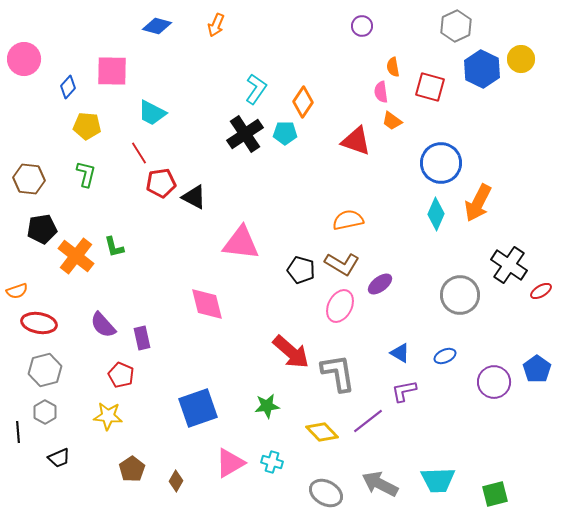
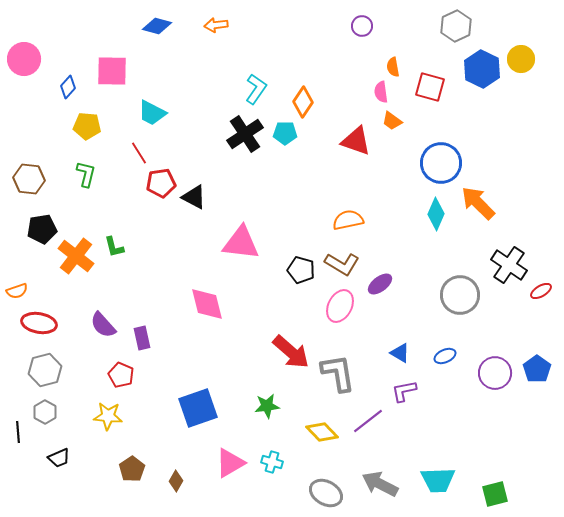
orange arrow at (216, 25): rotated 60 degrees clockwise
orange arrow at (478, 203): rotated 108 degrees clockwise
purple circle at (494, 382): moved 1 px right, 9 px up
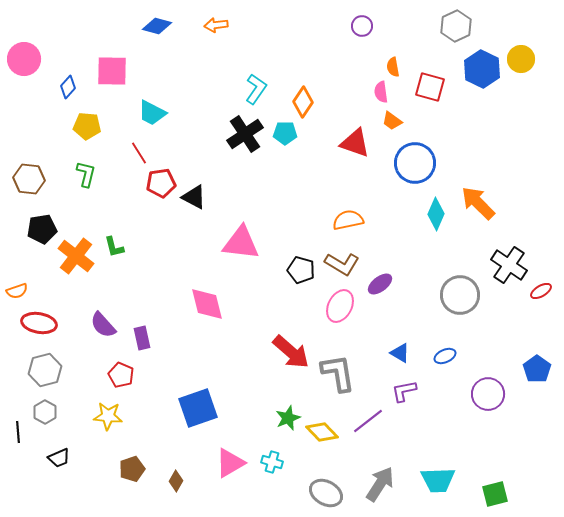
red triangle at (356, 141): moved 1 px left, 2 px down
blue circle at (441, 163): moved 26 px left
purple circle at (495, 373): moved 7 px left, 21 px down
green star at (267, 406): moved 21 px right, 12 px down; rotated 15 degrees counterclockwise
brown pentagon at (132, 469): rotated 15 degrees clockwise
gray arrow at (380, 484): rotated 96 degrees clockwise
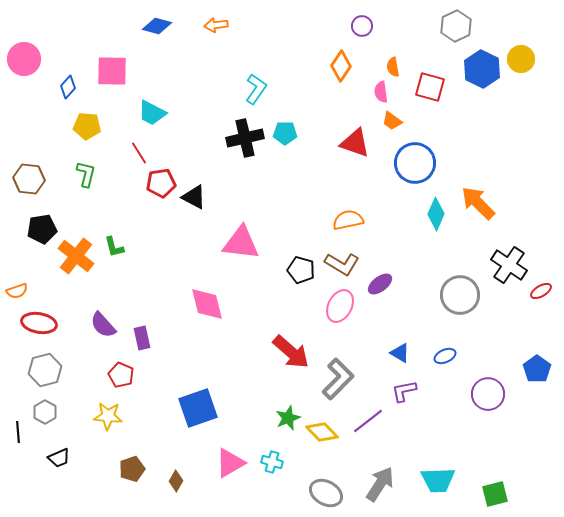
orange diamond at (303, 102): moved 38 px right, 36 px up
black cross at (245, 134): moved 4 px down; rotated 21 degrees clockwise
gray L-shape at (338, 373): moved 6 px down; rotated 54 degrees clockwise
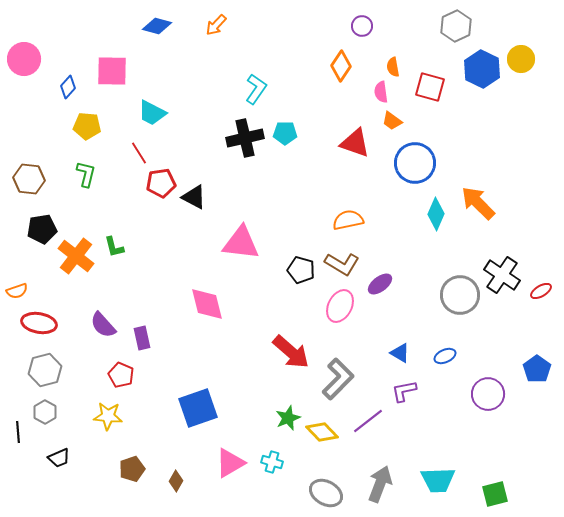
orange arrow at (216, 25): rotated 40 degrees counterclockwise
black cross at (509, 265): moved 7 px left, 10 px down
gray arrow at (380, 484): rotated 12 degrees counterclockwise
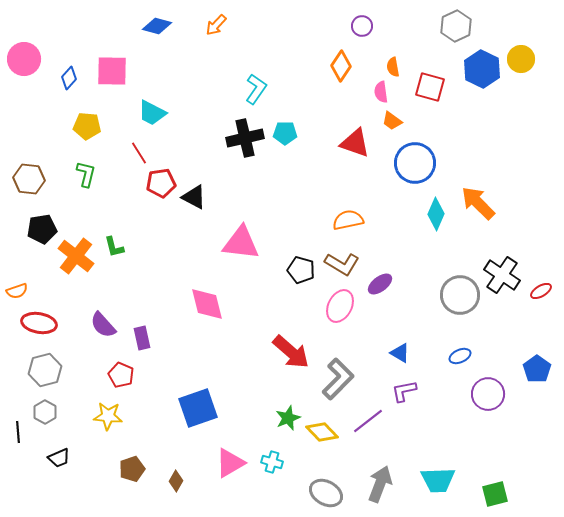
blue diamond at (68, 87): moved 1 px right, 9 px up
blue ellipse at (445, 356): moved 15 px right
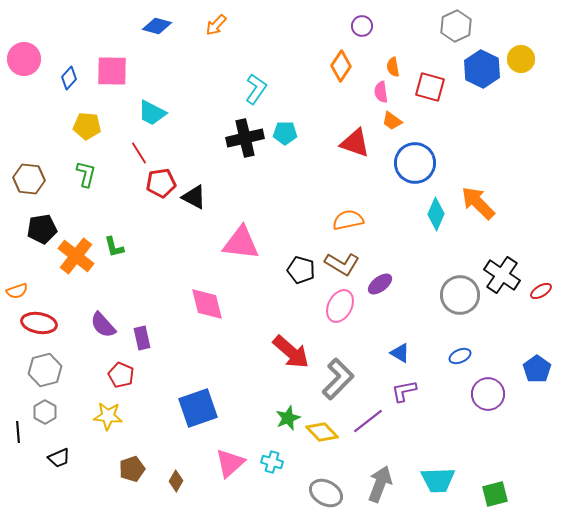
pink triangle at (230, 463): rotated 12 degrees counterclockwise
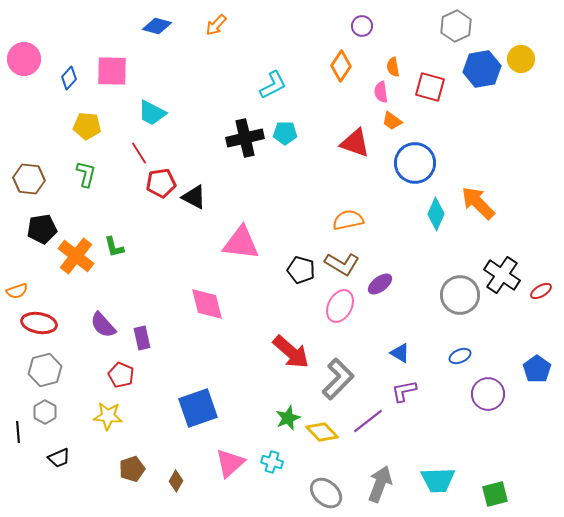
blue hexagon at (482, 69): rotated 24 degrees clockwise
cyan L-shape at (256, 89): moved 17 px right, 4 px up; rotated 28 degrees clockwise
gray ellipse at (326, 493): rotated 12 degrees clockwise
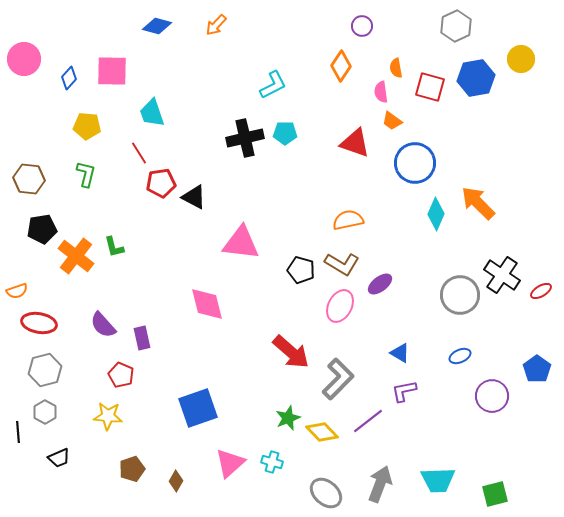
orange semicircle at (393, 67): moved 3 px right, 1 px down
blue hexagon at (482, 69): moved 6 px left, 9 px down
cyan trapezoid at (152, 113): rotated 44 degrees clockwise
purple circle at (488, 394): moved 4 px right, 2 px down
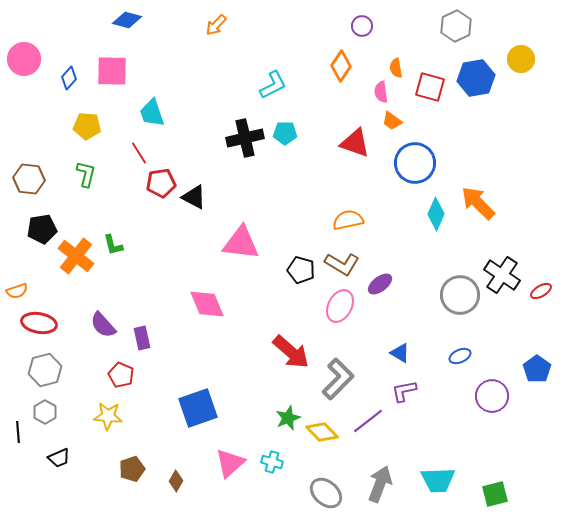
blue diamond at (157, 26): moved 30 px left, 6 px up
green L-shape at (114, 247): moved 1 px left, 2 px up
pink diamond at (207, 304): rotated 9 degrees counterclockwise
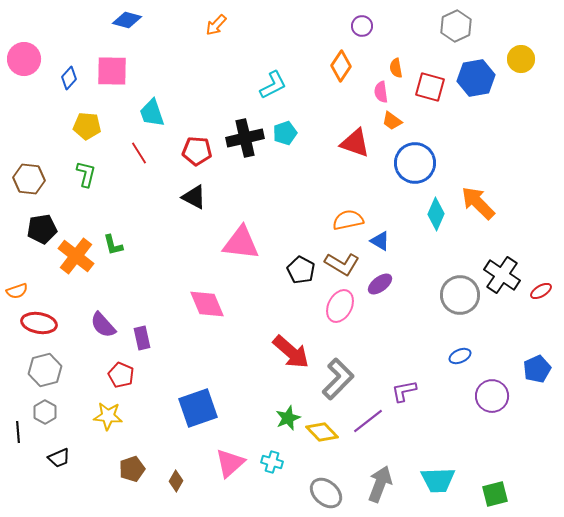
cyan pentagon at (285, 133): rotated 20 degrees counterclockwise
red pentagon at (161, 183): moved 36 px right, 32 px up; rotated 12 degrees clockwise
black pentagon at (301, 270): rotated 12 degrees clockwise
blue triangle at (400, 353): moved 20 px left, 112 px up
blue pentagon at (537, 369): rotated 12 degrees clockwise
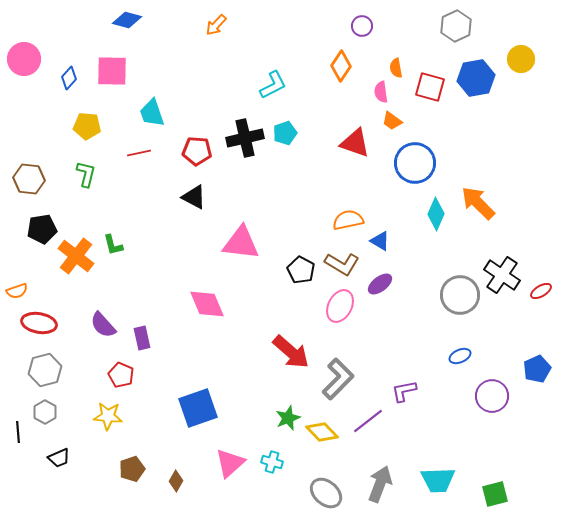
red line at (139, 153): rotated 70 degrees counterclockwise
